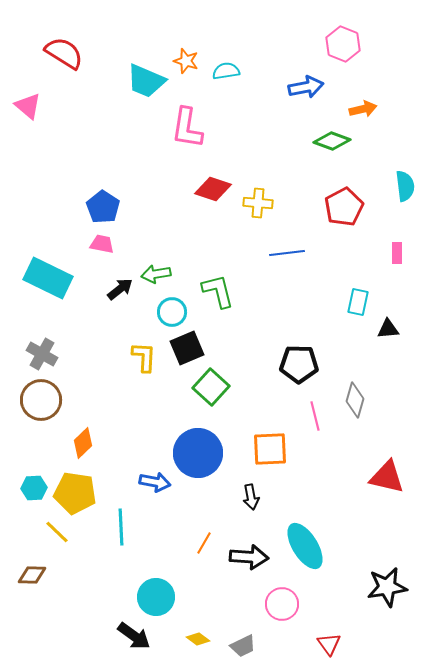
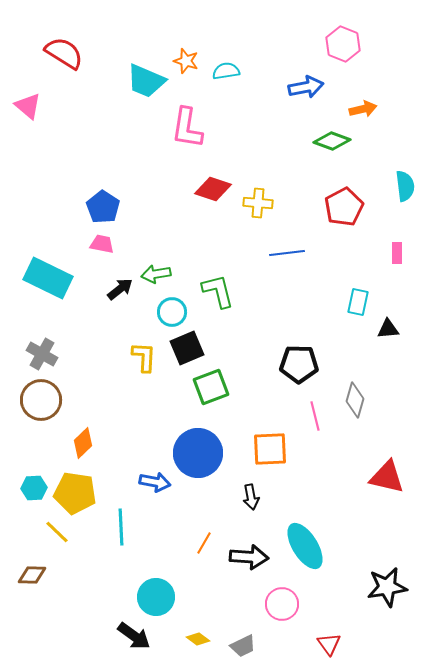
green square at (211, 387): rotated 27 degrees clockwise
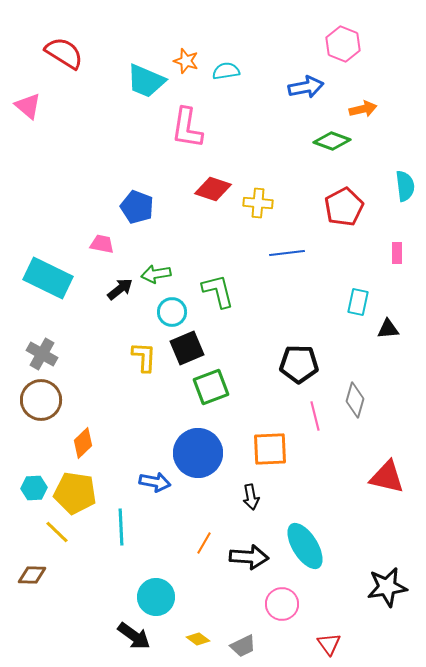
blue pentagon at (103, 207): moved 34 px right; rotated 12 degrees counterclockwise
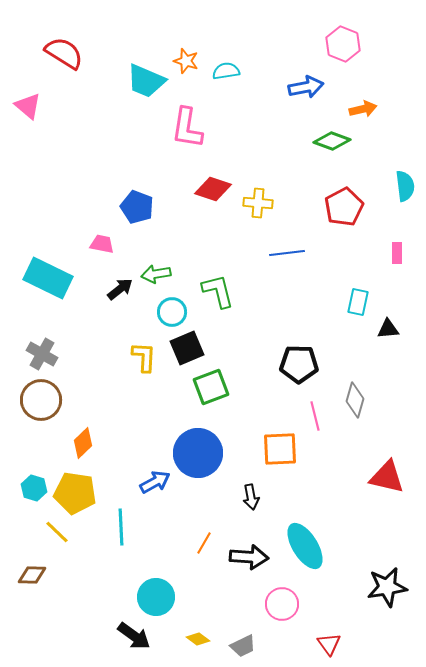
orange square at (270, 449): moved 10 px right
blue arrow at (155, 482): rotated 40 degrees counterclockwise
cyan hexagon at (34, 488): rotated 20 degrees clockwise
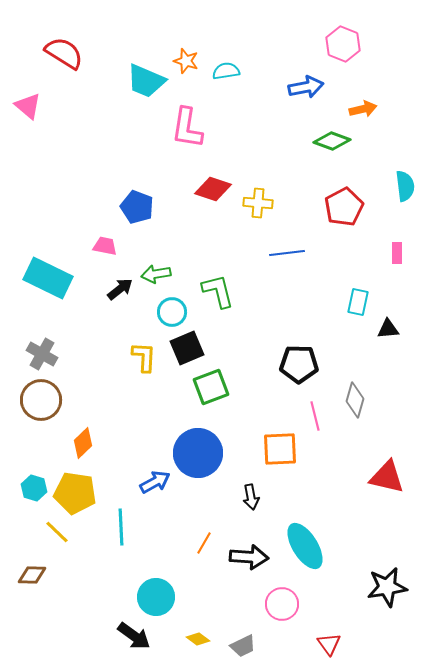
pink trapezoid at (102, 244): moved 3 px right, 2 px down
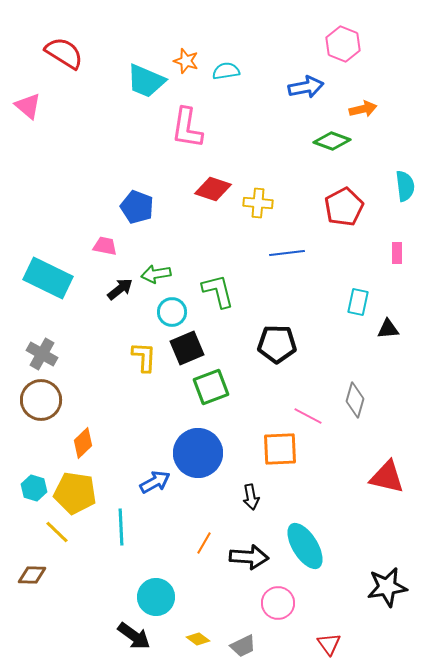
black pentagon at (299, 364): moved 22 px left, 20 px up
pink line at (315, 416): moved 7 px left; rotated 48 degrees counterclockwise
pink circle at (282, 604): moved 4 px left, 1 px up
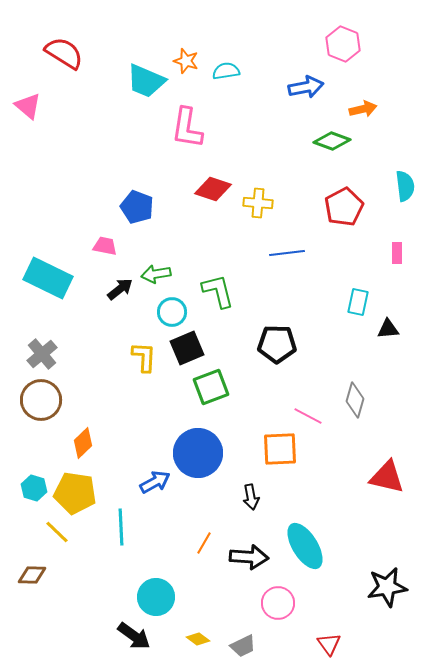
gray cross at (42, 354): rotated 20 degrees clockwise
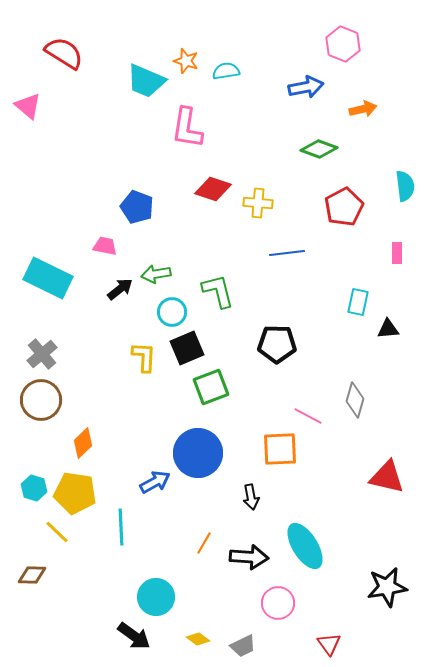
green diamond at (332, 141): moved 13 px left, 8 px down
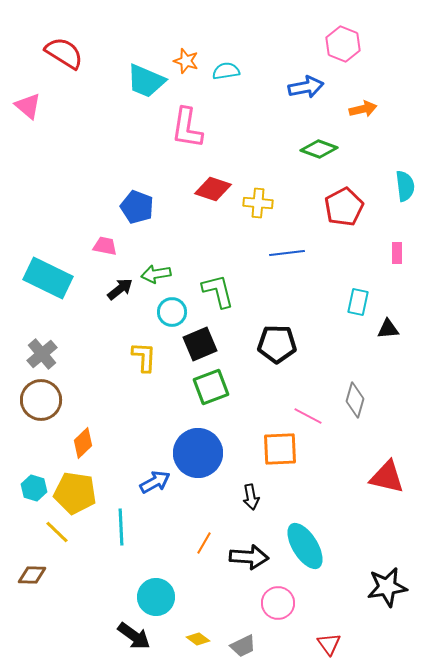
black square at (187, 348): moved 13 px right, 4 px up
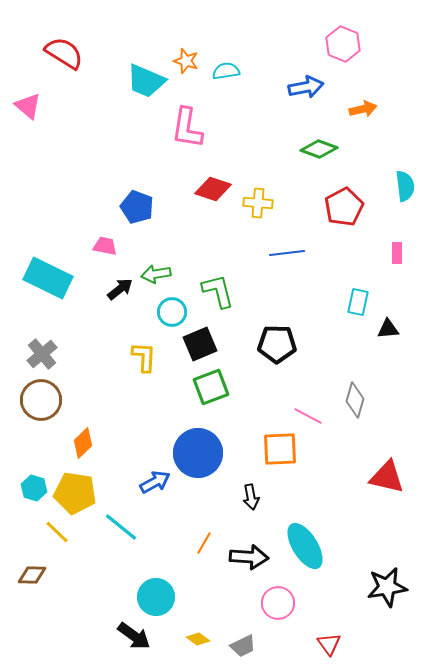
cyan line at (121, 527): rotated 48 degrees counterclockwise
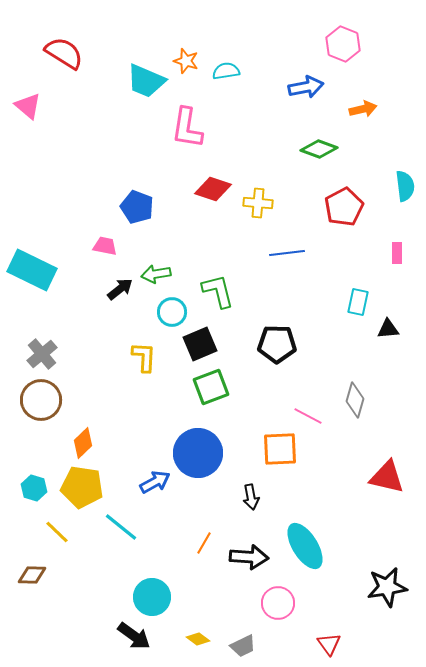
cyan rectangle at (48, 278): moved 16 px left, 8 px up
yellow pentagon at (75, 493): moved 7 px right, 6 px up
cyan circle at (156, 597): moved 4 px left
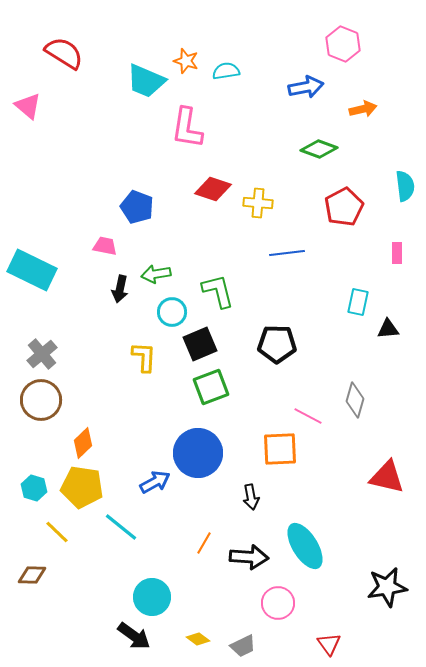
black arrow at (120, 289): rotated 140 degrees clockwise
